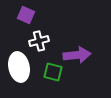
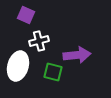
white ellipse: moved 1 px left, 1 px up; rotated 28 degrees clockwise
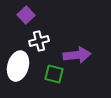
purple square: rotated 24 degrees clockwise
green square: moved 1 px right, 2 px down
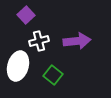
purple arrow: moved 14 px up
green square: moved 1 px left, 1 px down; rotated 24 degrees clockwise
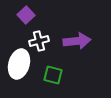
white ellipse: moved 1 px right, 2 px up
green square: rotated 24 degrees counterclockwise
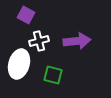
purple square: rotated 18 degrees counterclockwise
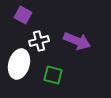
purple square: moved 3 px left
purple arrow: rotated 28 degrees clockwise
